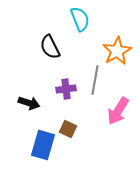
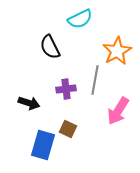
cyan semicircle: rotated 85 degrees clockwise
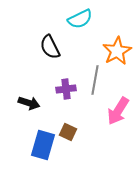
brown square: moved 3 px down
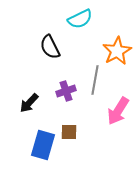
purple cross: moved 2 px down; rotated 12 degrees counterclockwise
black arrow: rotated 115 degrees clockwise
brown square: moved 1 px right; rotated 24 degrees counterclockwise
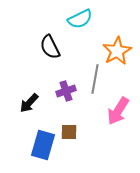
gray line: moved 1 px up
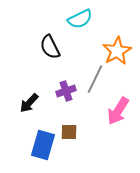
gray line: rotated 16 degrees clockwise
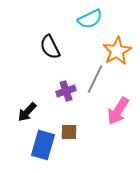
cyan semicircle: moved 10 px right
black arrow: moved 2 px left, 9 px down
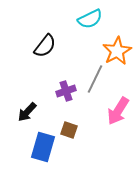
black semicircle: moved 5 px left, 1 px up; rotated 115 degrees counterclockwise
brown square: moved 2 px up; rotated 18 degrees clockwise
blue rectangle: moved 2 px down
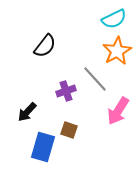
cyan semicircle: moved 24 px right
gray line: rotated 68 degrees counterclockwise
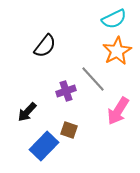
gray line: moved 2 px left
blue rectangle: moved 1 px right, 1 px up; rotated 28 degrees clockwise
